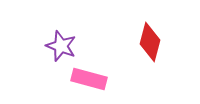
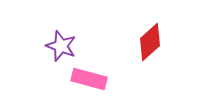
red diamond: rotated 33 degrees clockwise
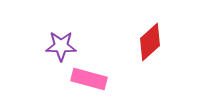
purple star: rotated 20 degrees counterclockwise
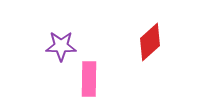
pink rectangle: rotated 76 degrees clockwise
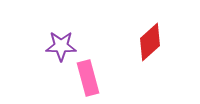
pink rectangle: moved 1 px left, 1 px up; rotated 16 degrees counterclockwise
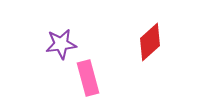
purple star: moved 2 px up; rotated 8 degrees counterclockwise
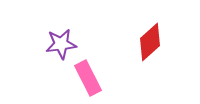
pink rectangle: rotated 12 degrees counterclockwise
